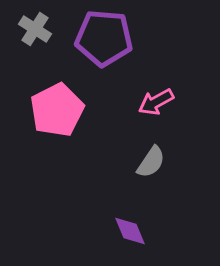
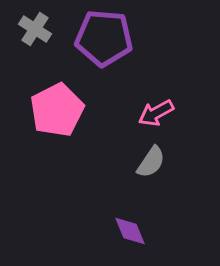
pink arrow: moved 11 px down
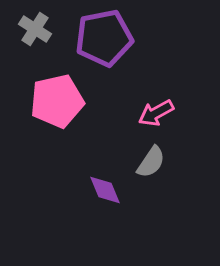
purple pentagon: rotated 16 degrees counterclockwise
pink pentagon: moved 9 px up; rotated 14 degrees clockwise
purple diamond: moved 25 px left, 41 px up
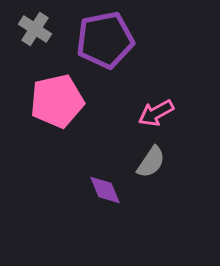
purple pentagon: moved 1 px right, 2 px down
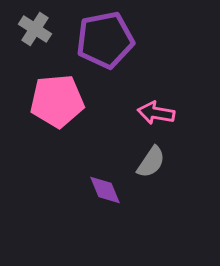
pink pentagon: rotated 8 degrees clockwise
pink arrow: rotated 39 degrees clockwise
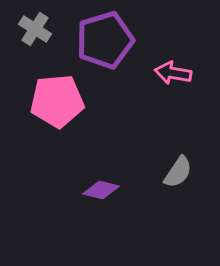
purple pentagon: rotated 6 degrees counterclockwise
pink arrow: moved 17 px right, 40 px up
gray semicircle: moved 27 px right, 10 px down
purple diamond: moved 4 px left; rotated 54 degrees counterclockwise
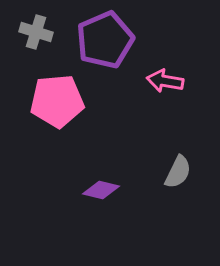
gray cross: moved 1 px right, 3 px down; rotated 16 degrees counterclockwise
purple pentagon: rotated 6 degrees counterclockwise
pink arrow: moved 8 px left, 8 px down
gray semicircle: rotated 8 degrees counterclockwise
